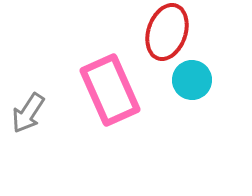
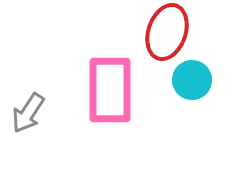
pink rectangle: rotated 24 degrees clockwise
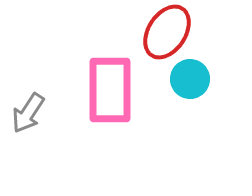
red ellipse: rotated 14 degrees clockwise
cyan circle: moved 2 px left, 1 px up
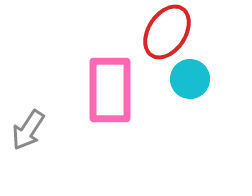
gray arrow: moved 17 px down
